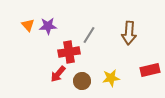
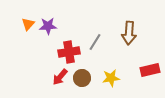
orange triangle: moved 1 px up; rotated 24 degrees clockwise
gray line: moved 6 px right, 7 px down
red arrow: moved 2 px right, 3 px down
brown circle: moved 3 px up
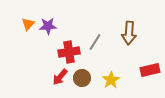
yellow star: moved 2 px down; rotated 24 degrees counterclockwise
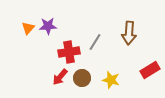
orange triangle: moved 4 px down
red rectangle: rotated 18 degrees counterclockwise
yellow star: rotated 24 degrees counterclockwise
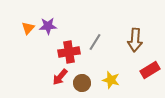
brown arrow: moved 6 px right, 7 px down
brown circle: moved 5 px down
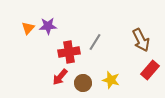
brown arrow: moved 6 px right; rotated 30 degrees counterclockwise
red rectangle: rotated 18 degrees counterclockwise
brown circle: moved 1 px right
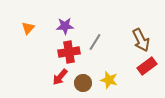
purple star: moved 17 px right
red rectangle: moved 3 px left, 4 px up; rotated 12 degrees clockwise
yellow star: moved 2 px left
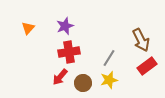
purple star: rotated 18 degrees counterclockwise
gray line: moved 14 px right, 16 px down
yellow star: rotated 30 degrees counterclockwise
